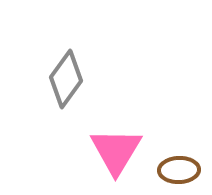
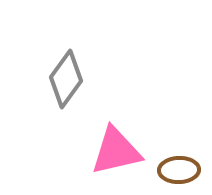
pink triangle: rotated 46 degrees clockwise
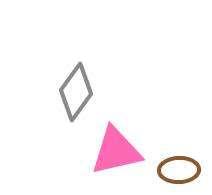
gray diamond: moved 10 px right, 13 px down
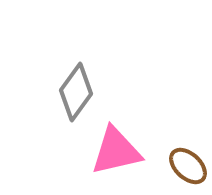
brown ellipse: moved 9 px right, 4 px up; rotated 45 degrees clockwise
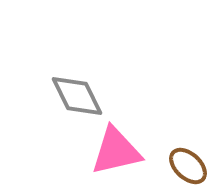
gray diamond: moved 1 px right, 4 px down; rotated 62 degrees counterclockwise
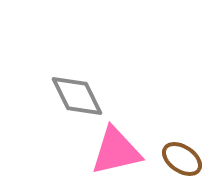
brown ellipse: moved 6 px left, 7 px up; rotated 9 degrees counterclockwise
